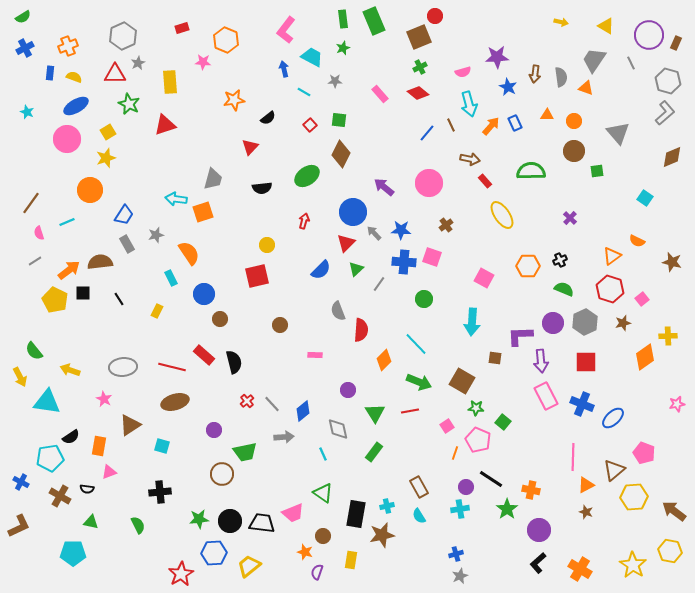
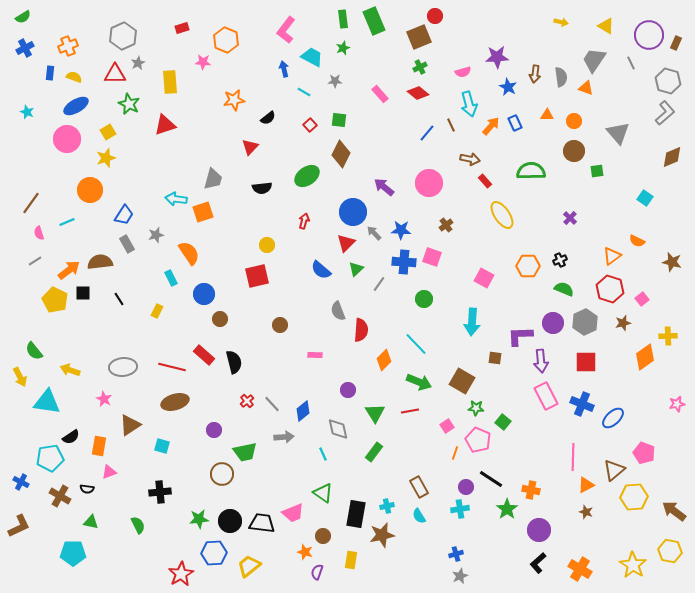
blue semicircle at (321, 270): rotated 85 degrees clockwise
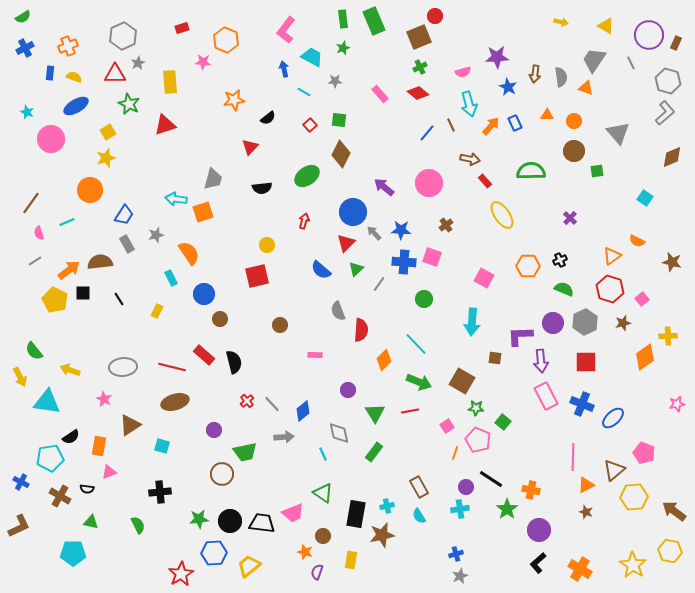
pink circle at (67, 139): moved 16 px left
gray diamond at (338, 429): moved 1 px right, 4 px down
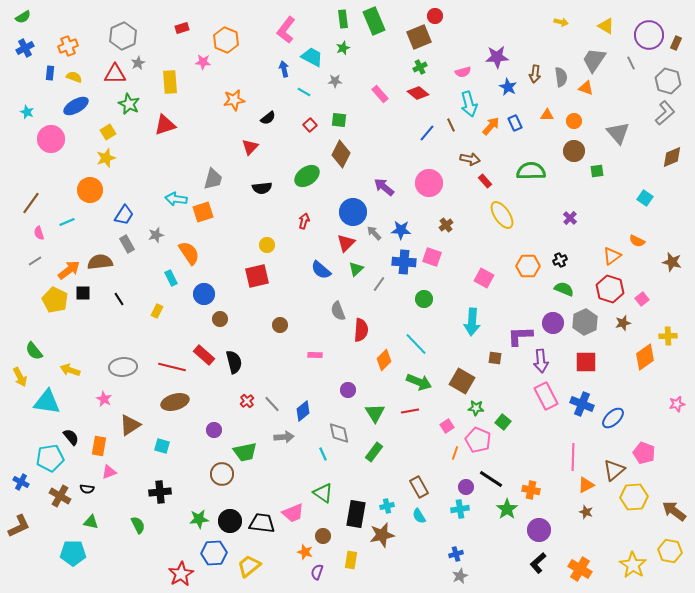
black semicircle at (71, 437): rotated 96 degrees counterclockwise
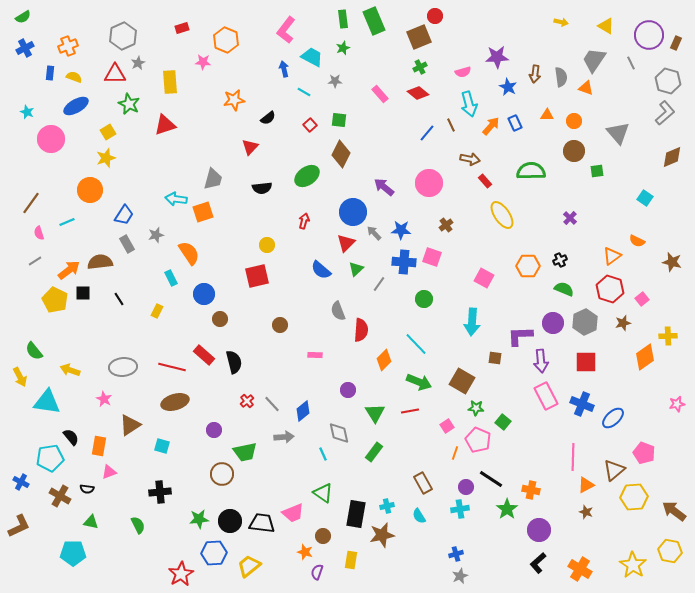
brown rectangle at (419, 487): moved 4 px right, 4 px up
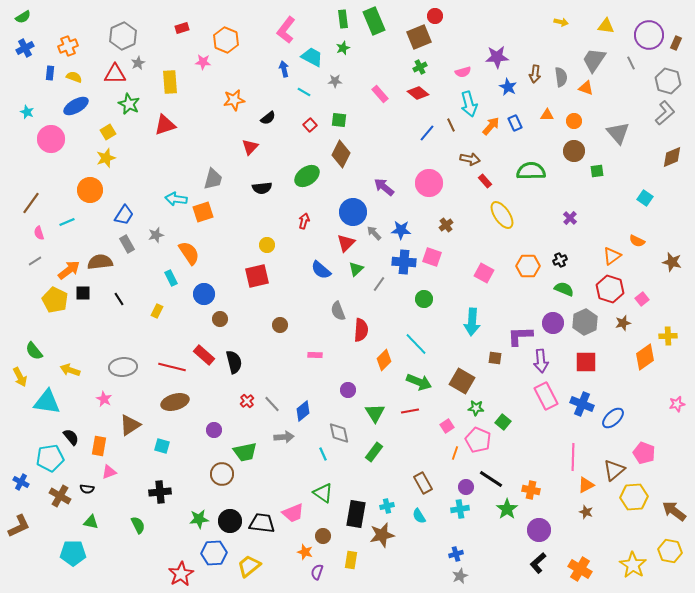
yellow triangle at (606, 26): rotated 24 degrees counterclockwise
pink square at (484, 278): moved 5 px up
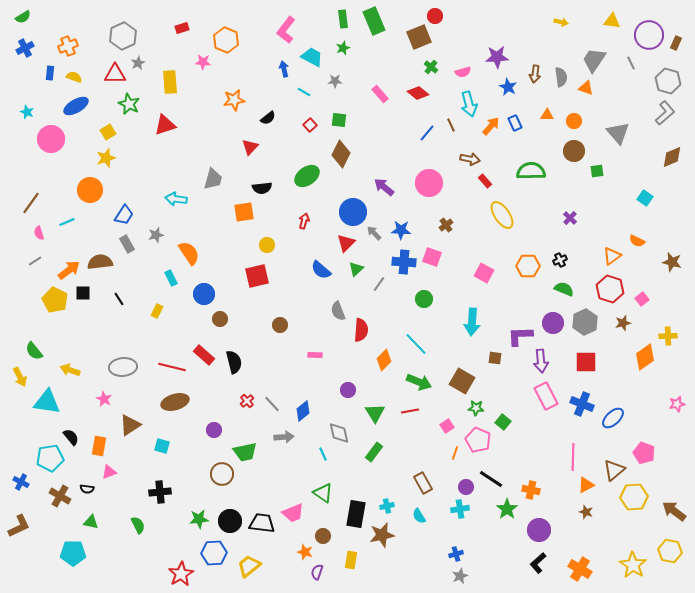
yellow triangle at (606, 26): moved 6 px right, 5 px up
green cross at (420, 67): moved 11 px right; rotated 24 degrees counterclockwise
orange square at (203, 212): moved 41 px right; rotated 10 degrees clockwise
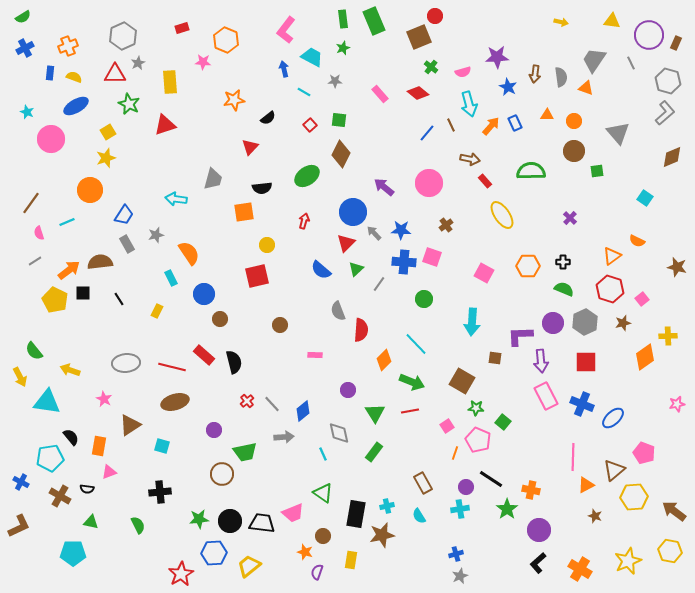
black cross at (560, 260): moved 3 px right, 2 px down; rotated 24 degrees clockwise
brown star at (672, 262): moved 5 px right, 5 px down
gray ellipse at (123, 367): moved 3 px right, 4 px up
green arrow at (419, 382): moved 7 px left
brown star at (586, 512): moved 9 px right, 4 px down
yellow star at (633, 565): moved 5 px left, 4 px up; rotated 16 degrees clockwise
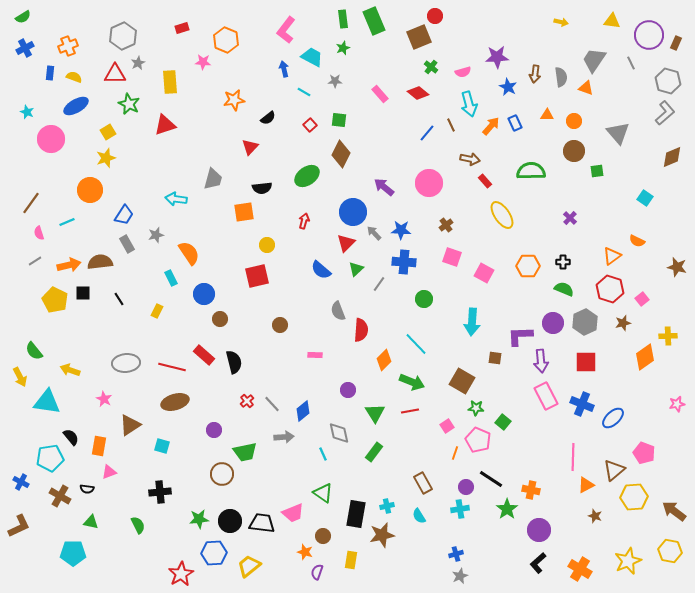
pink square at (432, 257): moved 20 px right
orange arrow at (69, 270): moved 5 px up; rotated 25 degrees clockwise
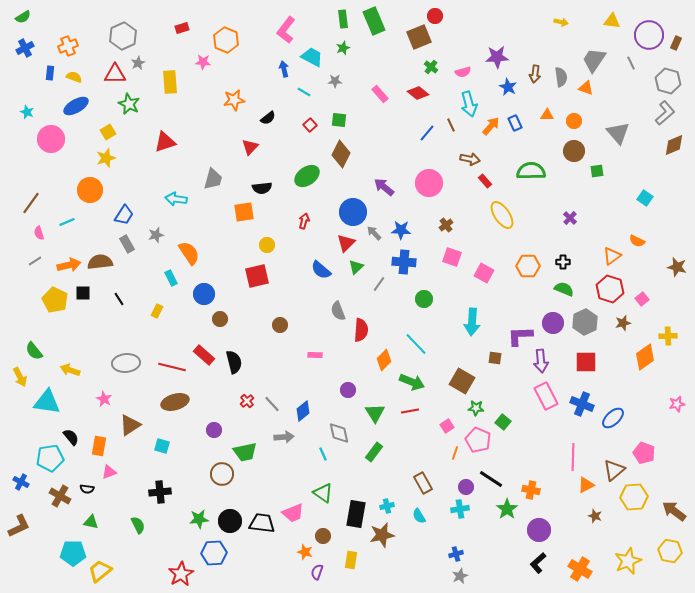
red triangle at (165, 125): moved 17 px down
brown diamond at (672, 157): moved 2 px right, 12 px up
green triangle at (356, 269): moved 2 px up
yellow trapezoid at (249, 566): moved 149 px left, 5 px down
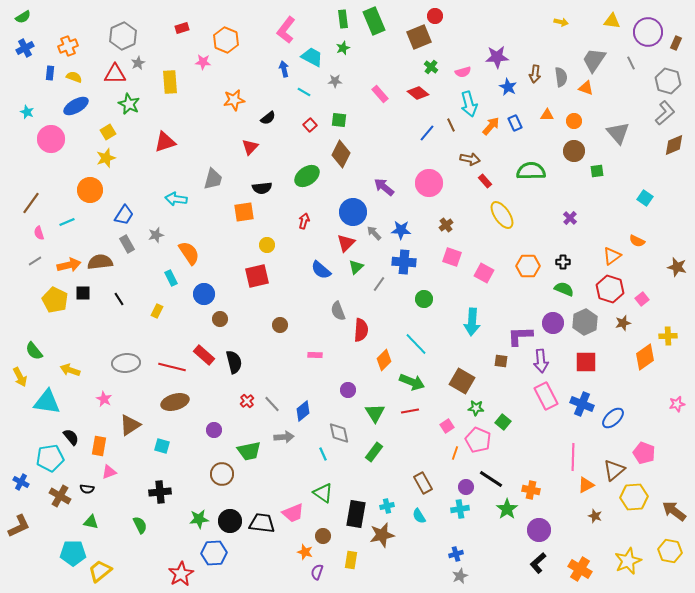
purple circle at (649, 35): moved 1 px left, 3 px up
brown square at (495, 358): moved 6 px right, 3 px down
green trapezoid at (245, 452): moved 4 px right, 1 px up
green semicircle at (138, 525): moved 2 px right
